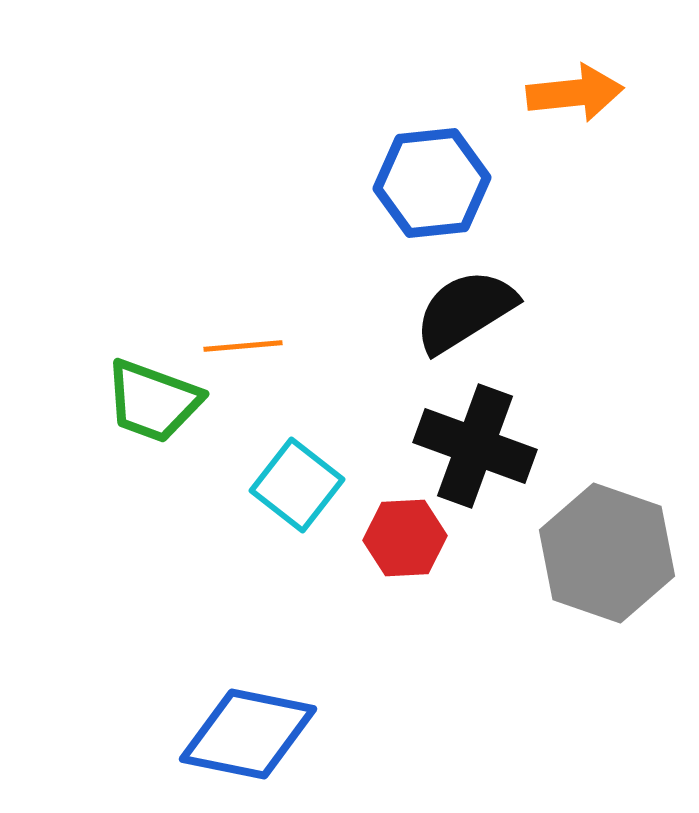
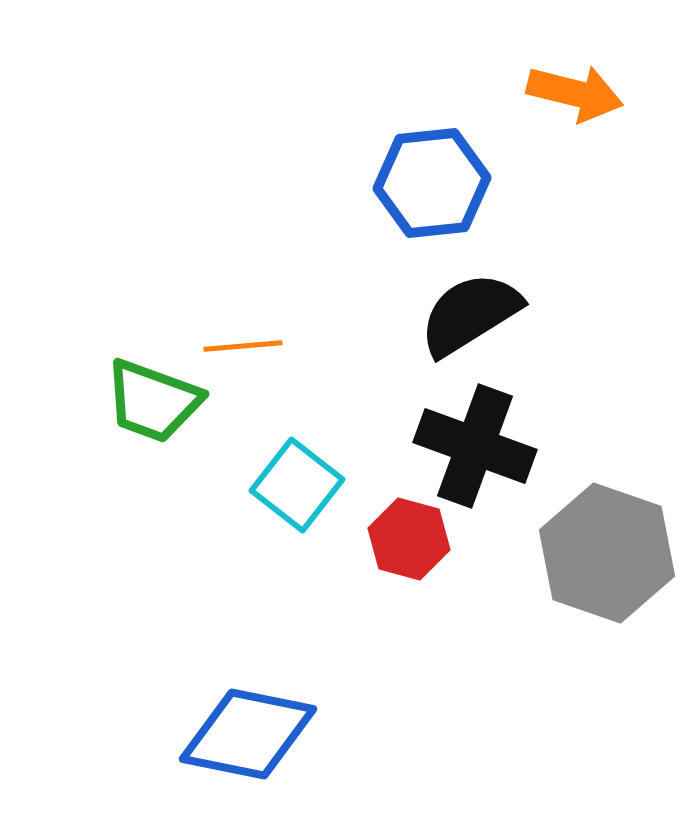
orange arrow: rotated 20 degrees clockwise
black semicircle: moved 5 px right, 3 px down
red hexagon: moved 4 px right, 1 px down; rotated 18 degrees clockwise
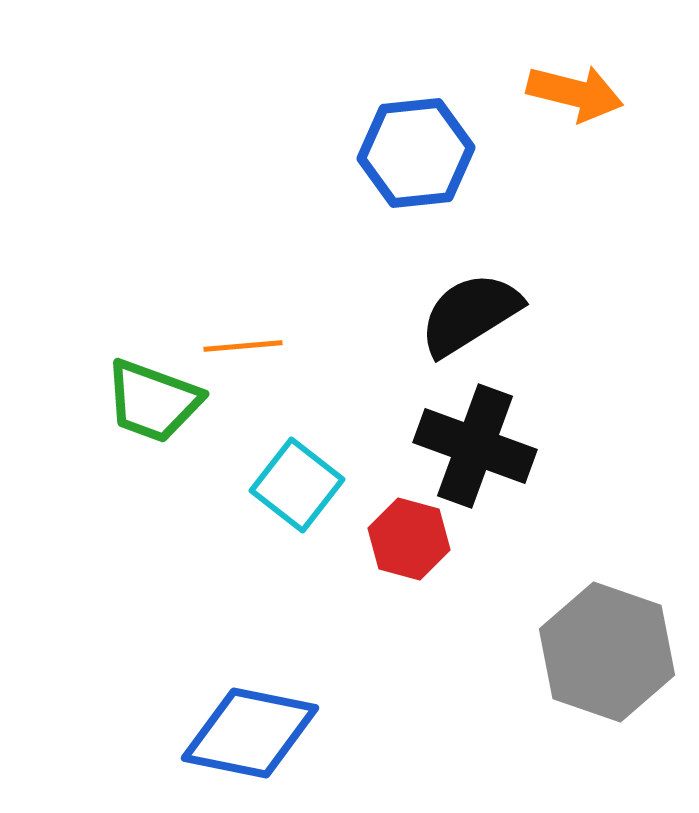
blue hexagon: moved 16 px left, 30 px up
gray hexagon: moved 99 px down
blue diamond: moved 2 px right, 1 px up
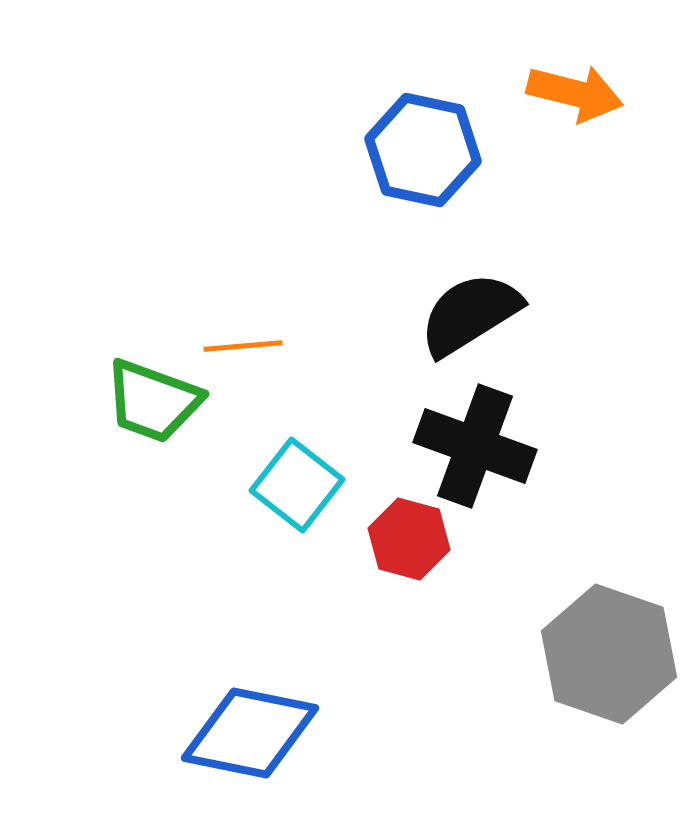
blue hexagon: moved 7 px right, 3 px up; rotated 18 degrees clockwise
gray hexagon: moved 2 px right, 2 px down
